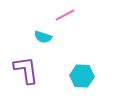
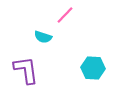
pink line: rotated 18 degrees counterclockwise
cyan hexagon: moved 11 px right, 8 px up
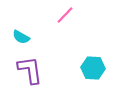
cyan semicircle: moved 22 px left; rotated 12 degrees clockwise
purple L-shape: moved 4 px right
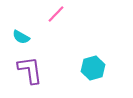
pink line: moved 9 px left, 1 px up
cyan hexagon: rotated 20 degrees counterclockwise
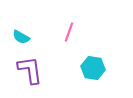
pink line: moved 13 px right, 18 px down; rotated 24 degrees counterclockwise
cyan hexagon: rotated 25 degrees clockwise
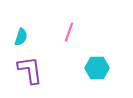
cyan semicircle: rotated 102 degrees counterclockwise
cyan hexagon: moved 4 px right; rotated 10 degrees counterclockwise
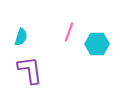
cyan hexagon: moved 24 px up
